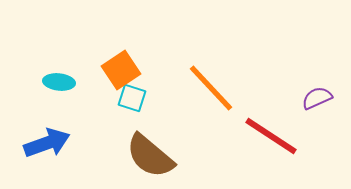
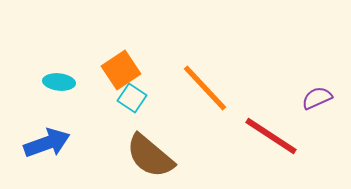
orange line: moved 6 px left
cyan square: rotated 16 degrees clockwise
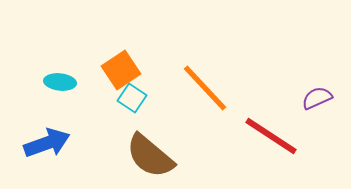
cyan ellipse: moved 1 px right
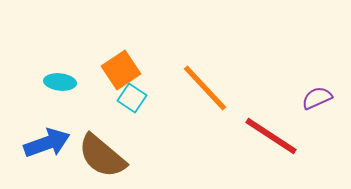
brown semicircle: moved 48 px left
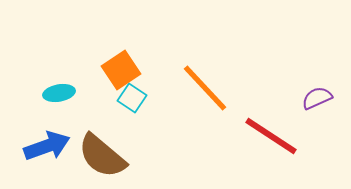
cyan ellipse: moved 1 px left, 11 px down; rotated 16 degrees counterclockwise
blue arrow: moved 3 px down
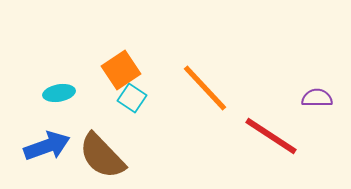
purple semicircle: rotated 24 degrees clockwise
brown semicircle: rotated 6 degrees clockwise
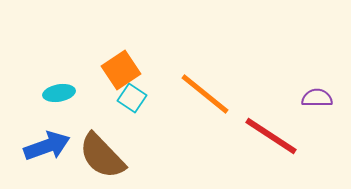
orange line: moved 6 px down; rotated 8 degrees counterclockwise
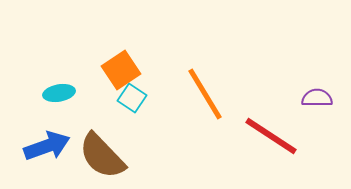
orange line: rotated 20 degrees clockwise
